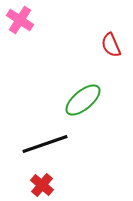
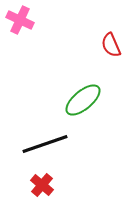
pink cross: rotated 8 degrees counterclockwise
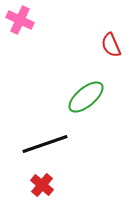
green ellipse: moved 3 px right, 3 px up
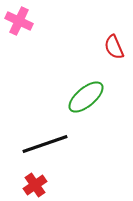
pink cross: moved 1 px left, 1 px down
red semicircle: moved 3 px right, 2 px down
red cross: moved 7 px left; rotated 15 degrees clockwise
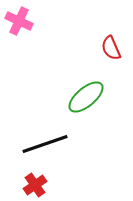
red semicircle: moved 3 px left, 1 px down
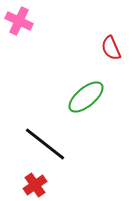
black line: rotated 57 degrees clockwise
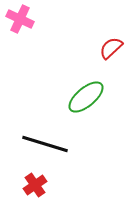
pink cross: moved 1 px right, 2 px up
red semicircle: rotated 70 degrees clockwise
black line: rotated 21 degrees counterclockwise
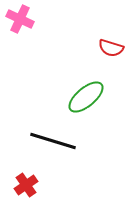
red semicircle: rotated 120 degrees counterclockwise
black line: moved 8 px right, 3 px up
red cross: moved 9 px left
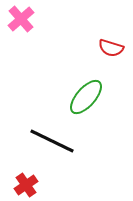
pink cross: moved 1 px right; rotated 24 degrees clockwise
green ellipse: rotated 9 degrees counterclockwise
black line: moved 1 px left; rotated 9 degrees clockwise
